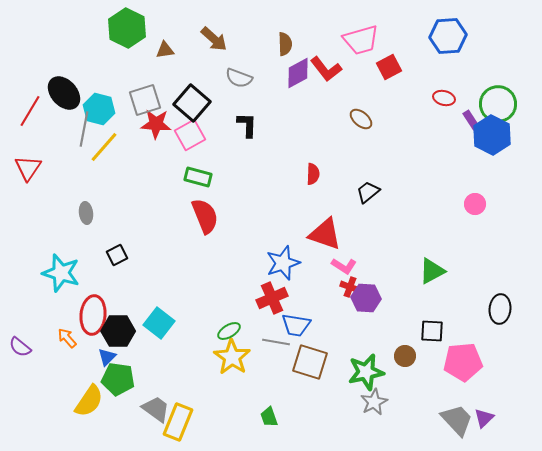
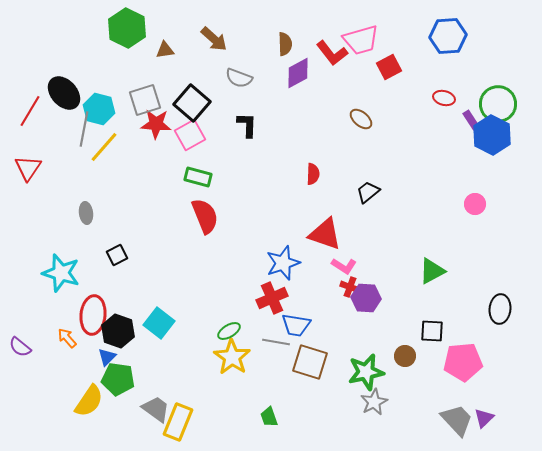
red L-shape at (326, 69): moved 6 px right, 16 px up
black hexagon at (118, 331): rotated 20 degrees clockwise
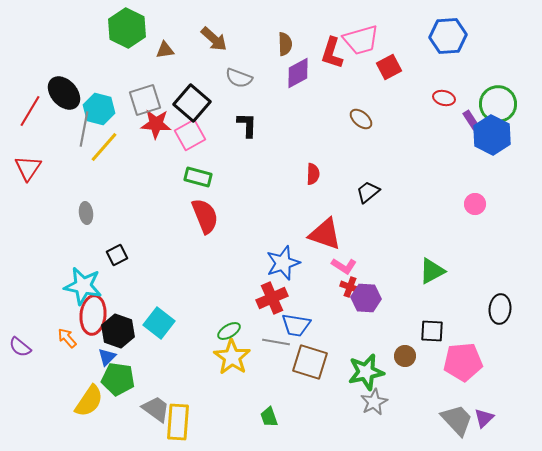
red L-shape at (332, 53): rotated 56 degrees clockwise
cyan star at (61, 273): moved 22 px right, 13 px down; rotated 6 degrees counterclockwise
yellow rectangle at (178, 422): rotated 18 degrees counterclockwise
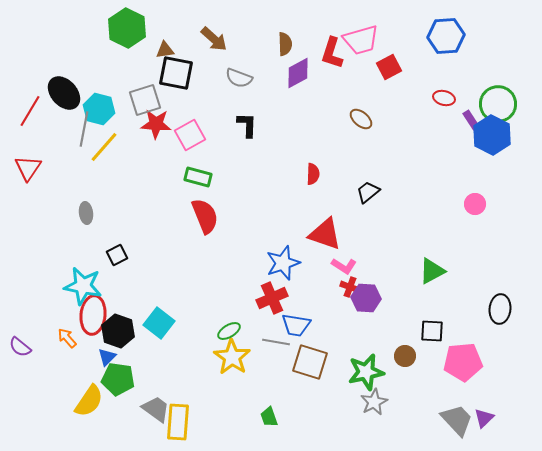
blue hexagon at (448, 36): moved 2 px left
black square at (192, 103): moved 16 px left, 30 px up; rotated 30 degrees counterclockwise
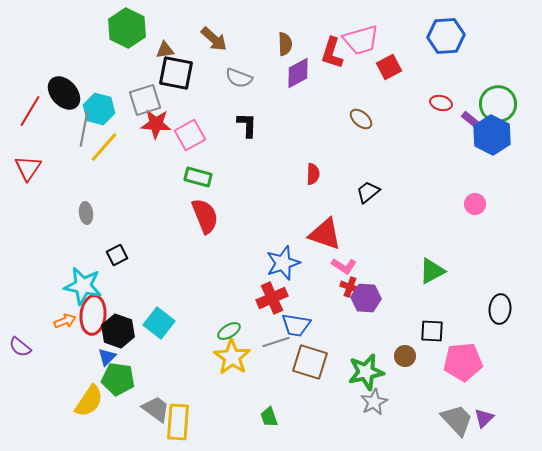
red ellipse at (444, 98): moved 3 px left, 5 px down
purple rectangle at (471, 120): rotated 18 degrees counterclockwise
orange arrow at (67, 338): moved 2 px left, 17 px up; rotated 110 degrees clockwise
gray line at (276, 342): rotated 28 degrees counterclockwise
